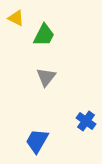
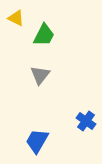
gray triangle: moved 6 px left, 2 px up
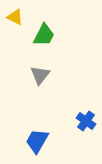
yellow triangle: moved 1 px left, 1 px up
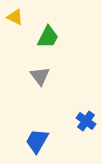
green trapezoid: moved 4 px right, 2 px down
gray triangle: moved 1 px down; rotated 15 degrees counterclockwise
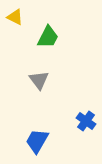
gray triangle: moved 1 px left, 4 px down
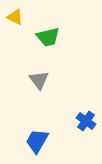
green trapezoid: rotated 50 degrees clockwise
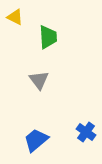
green trapezoid: rotated 80 degrees counterclockwise
blue cross: moved 11 px down
blue trapezoid: moved 1 px left, 1 px up; rotated 20 degrees clockwise
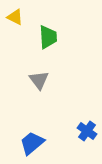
blue cross: moved 1 px right, 1 px up
blue trapezoid: moved 4 px left, 3 px down
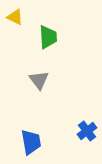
blue cross: rotated 18 degrees clockwise
blue trapezoid: moved 1 px left, 1 px up; rotated 120 degrees clockwise
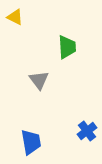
green trapezoid: moved 19 px right, 10 px down
